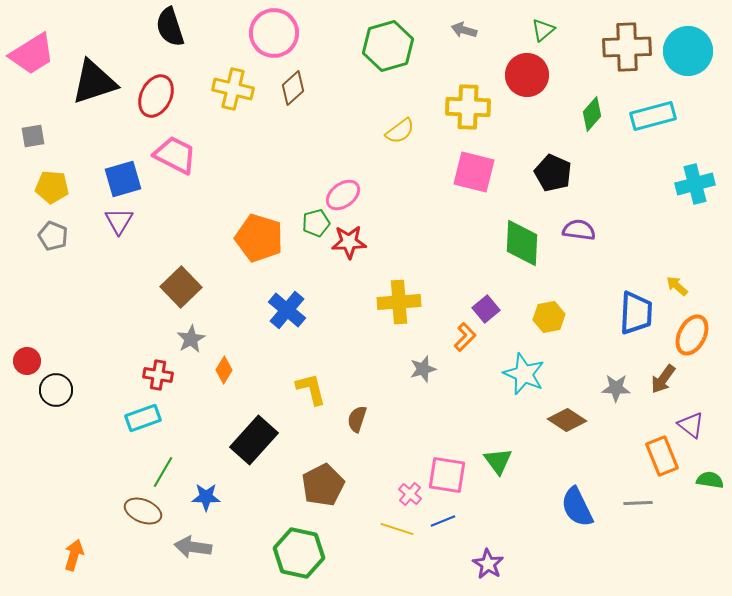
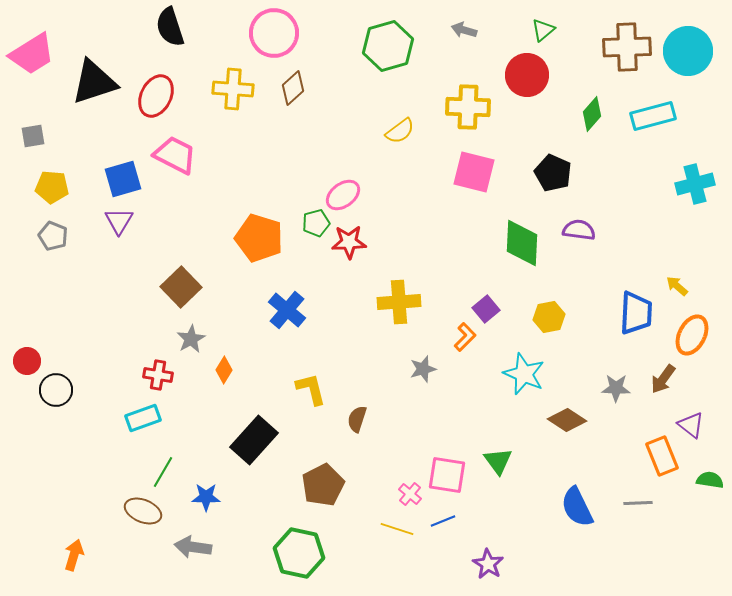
yellow cross at (233, 89): rotated 9 degrees counterclockwise
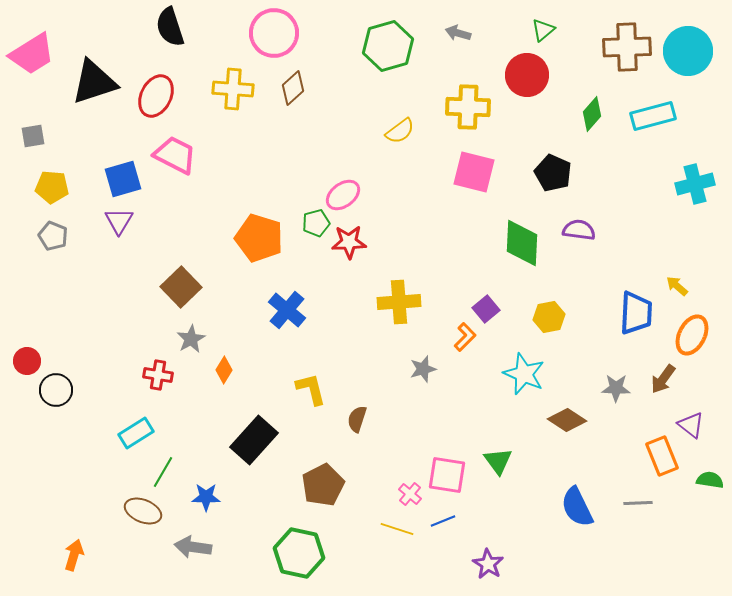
gray arrow at (464, 30): moved 6 px left, 3 px down
cyan rectangle at (143, 418): moved 7 px left, 15 px down; rotated 12 degrees counterclockwise
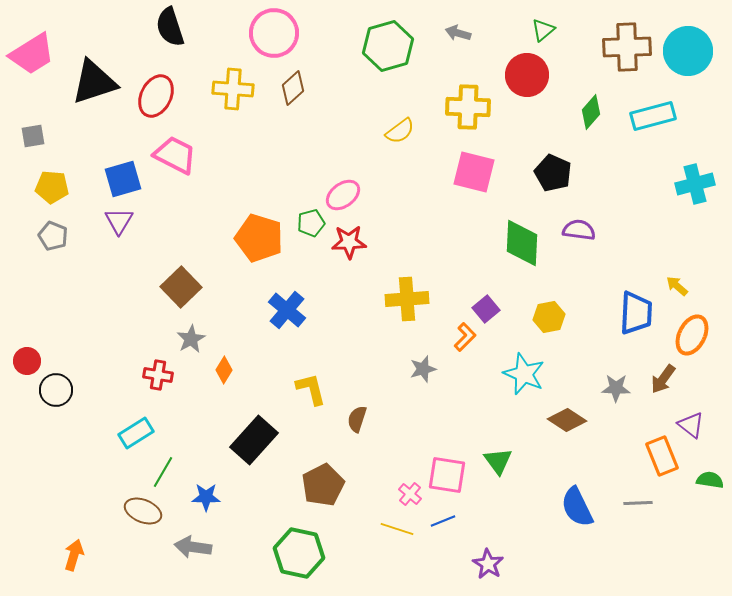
green diamond at (592, 114): moved 1 px left, 2 px up
green pentagon at (316, 223): moved 5 px left
yellow cross at (399, 302): moved 8 px right, 3 px up
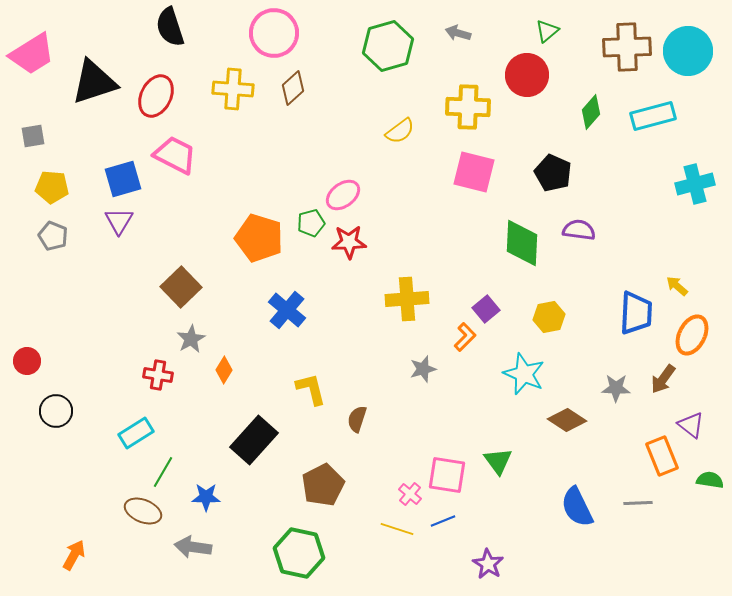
green triangle at (543, 30): moved 4 px right, 1 px down
black circle at (56, 390): moved 21 px down
orange arrow at (74, 555): rotated 12 degrees clockwise
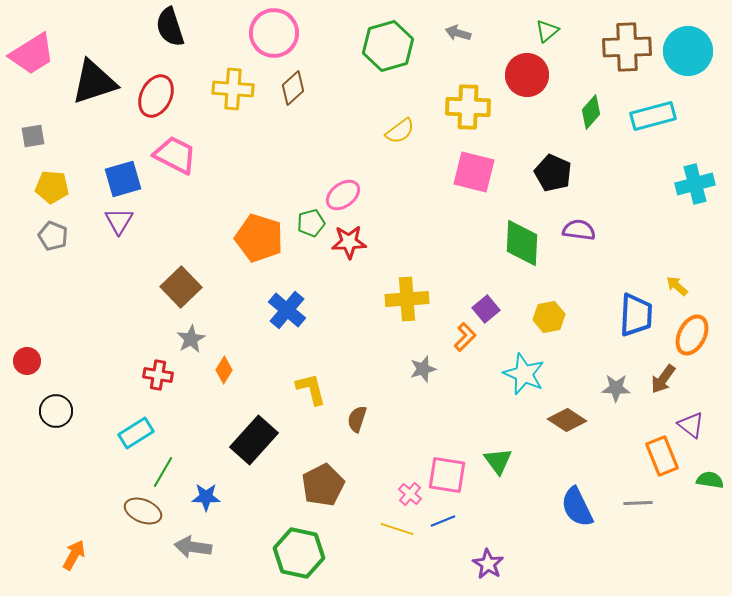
blue trapezoid at (636, 313): moved 2 px down
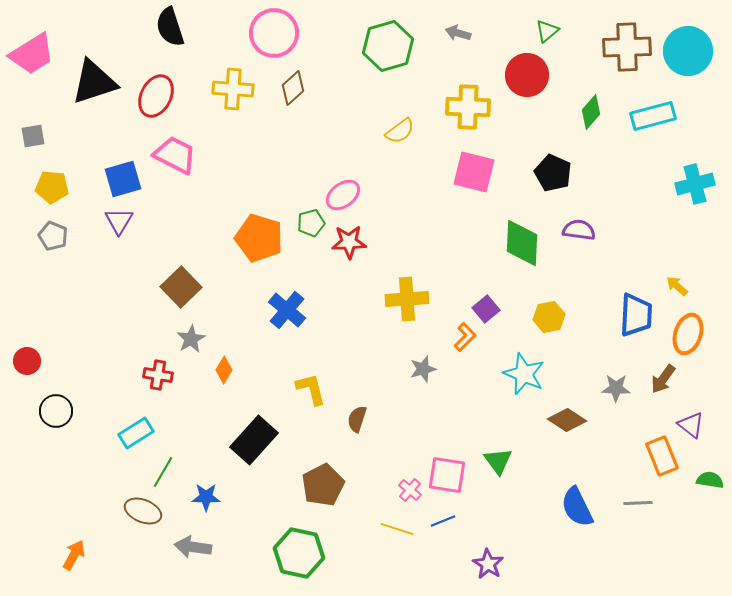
orange ellipse at (692, 335): moved 4 px left, 1 px up; rotated 9 degrees counterclockwise
pink cross at (410, 494): moved 4 px up
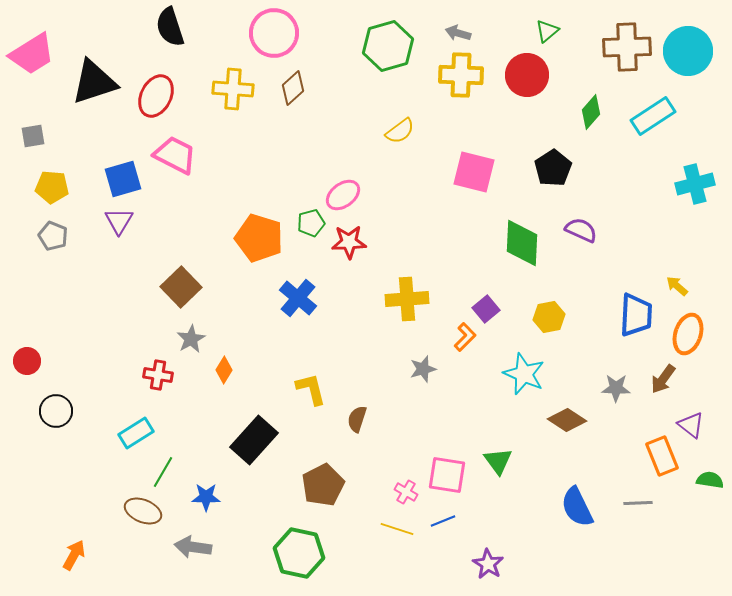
yellow cross at (468, 107): moved 7 px left, 32 px up
cyan rectangle at (653, 116): rotated 18 degrees counterclockwise
black pentagon at (553, 173): moved 5 px up; rotated 15 degrees clockwise
purple semicircle at (579, 230): moved 2 px right; rotated 16 degrees clockwise
blue cross at (287, 310): moved 11 px right, 12 px up
pink cross at (410, 490): moved 4 px left, 2 px down; rotated 10 degrees counterclockwise
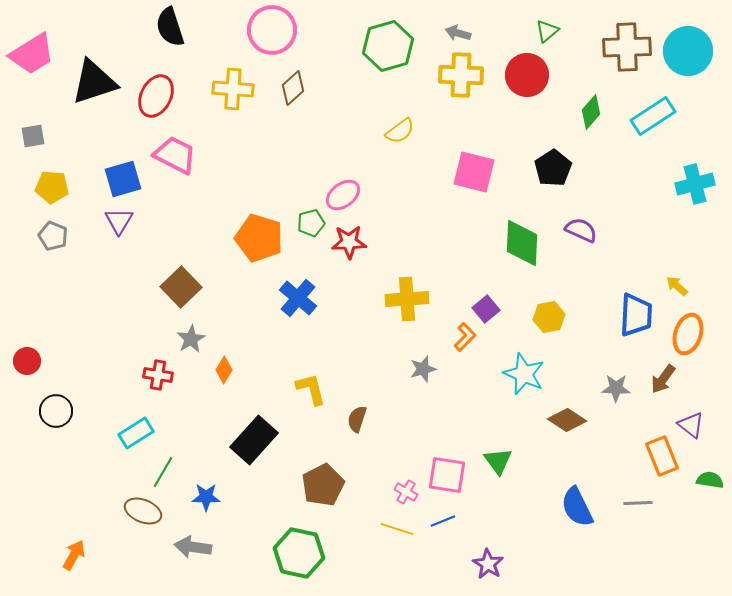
pink circle at (274, 33): moved 2 px left, 3 px up
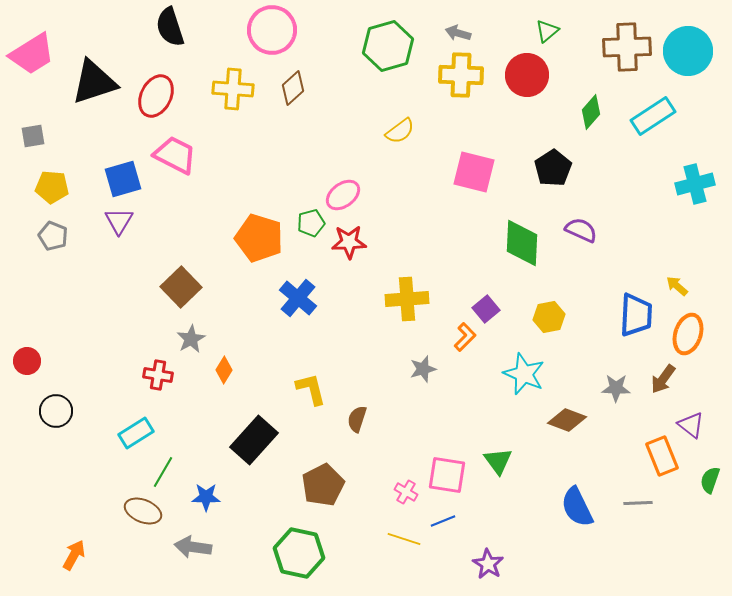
brown diamond at (567, 420): rotated 12 degrees counterclockwise
green semicircle at (710, 480): rotated 80 degrees counterclockwise
yellow line at (397, 529): moved 7 px right, 10 px down
